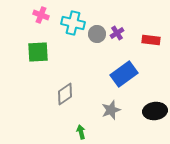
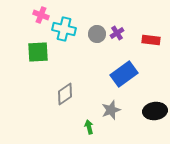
cyan cross: moved 9 px left, 6 px down
green arrow: moved 8 px right, 5 px up
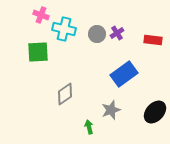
red rectangle: moved 2 px right
black ellipse: moved 1 px down; rotated 40 degrees counterclockwise
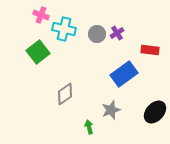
red rectangle: moved 3 px left, 10 px down
green square: rotated 35 degrees counterclockwise
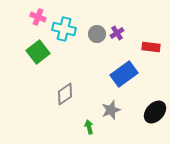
pink cross: moved 3 px left, 2 px down
red rectangle: moved 1 px right, 3 px up
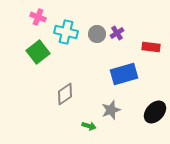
cyan cross: moved 2 px right, 3 px down
blue rectangle: rotated 20 degrees clockwise
green arrow: moved 1 px up; rotated 120 degrees clockwise
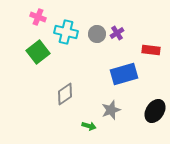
red rectangle: moved 3 px down
black ellipse: moved 1 px up; rotated 10 degrees counterclockwise
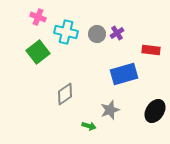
gray star: moved 1 px left
